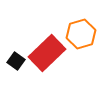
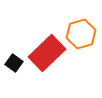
black square: moved 2 px left, 2 px down
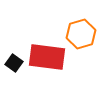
red rectangle: moved 4 px down; rotated 51 degrees clockwise
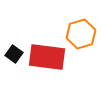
black square: moved 9 px up
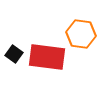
orange hexagon: rotated 24 degrees clockwise
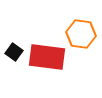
black square: moved 2 px up
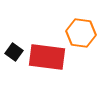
orange hexagon: moved 1 px up
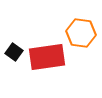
red rectangle: rotated 15 degrees counterclockwise
